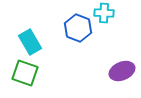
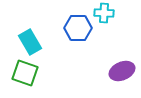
blue hexagon: rotated 20 degrees counterclockwise
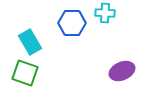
cyan cross: moved 1 px right
blue hexagon: moved 6 px left, 5 px up
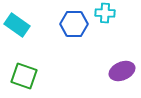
blue hexagon: moved 2 px right, 1 px down
cyan rectangle: moved 13 px left, 17 px up; rotated 25 degrees counterclockwise
green square: moved 1 px left, 3 px down
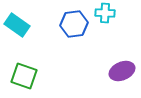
blue hexagon: rotated 8 degrees counterclockwise
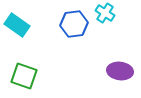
cyan cross: rotated 30 degrees clockwise
purple ellipse: moved 2 px left; rotated 30 degrees clockwise
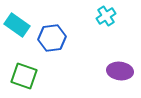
cyan cross: moved 1 px right, 3 px down; rotated 24 degrees clockwise
blue hexagon: moved 22 px left, 14 px down
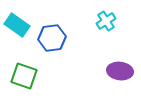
cyan cross: moved 5 px down
